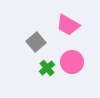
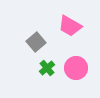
pink trapezoid: moved 2 px right, 1 px down
pink circle: moved 4 px right, 6 px down
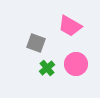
gray square: moved 1 px down; rotated 30 degrees counterclockwise
pink circle: moved 4 px up
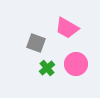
pink trapezoid: moved 3 px left, 2 px down
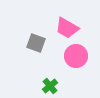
pink circle: moved 8 px up
green cross: moved 3 px right, 18 px down
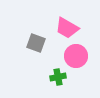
green cross: moved 8 px right, 9 px up; rotated 28 degrees clockwise
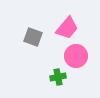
pink trapezoid: rotated 80 degrees counterclockwise
gray square: moved 3 px left, 6 px up
